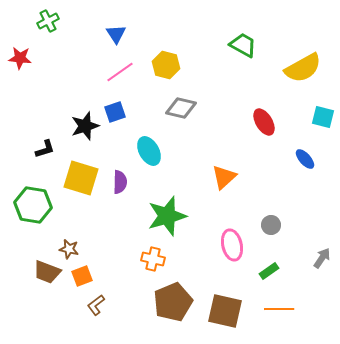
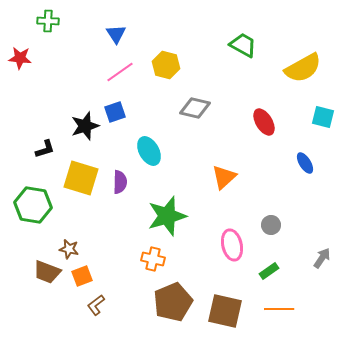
green cross: rotated 30 degrees clockwise
gray diamond: moved 14 px right
blue ellipse: moved 4 px down; rotated 10 degrees clockwise
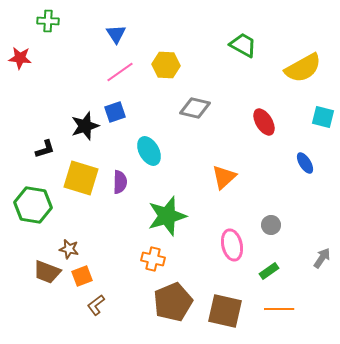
yellow hexagon: rotated 12 degrees counterclockwise
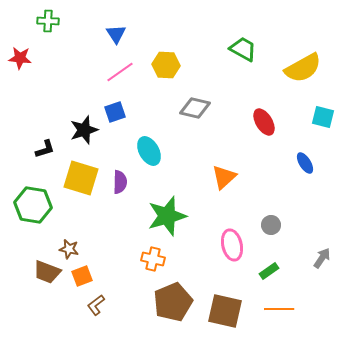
green trapezoid: moved 4 px down
black star: moved 1 px left, 4 px down
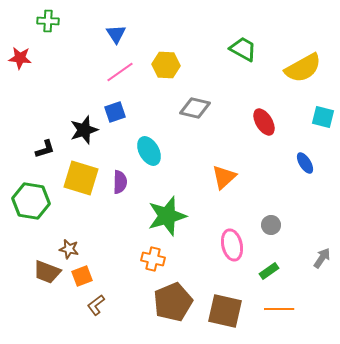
green hexagon: moved 2 px left, 4 px up
